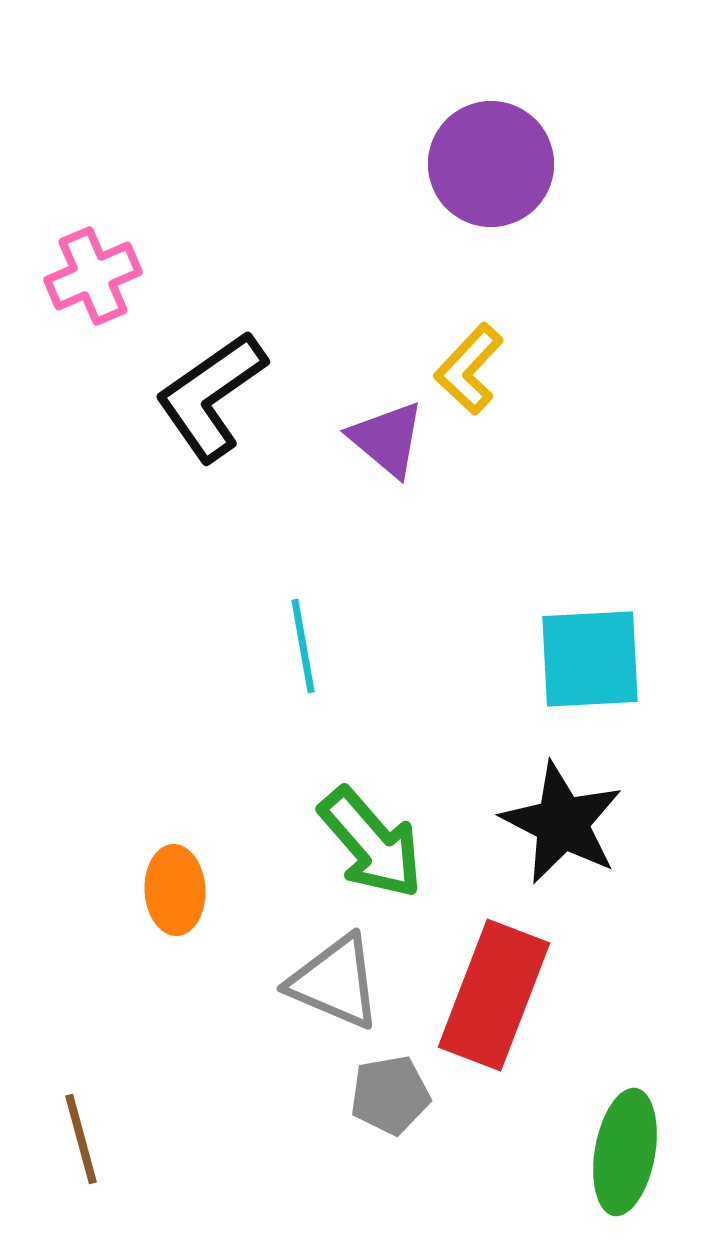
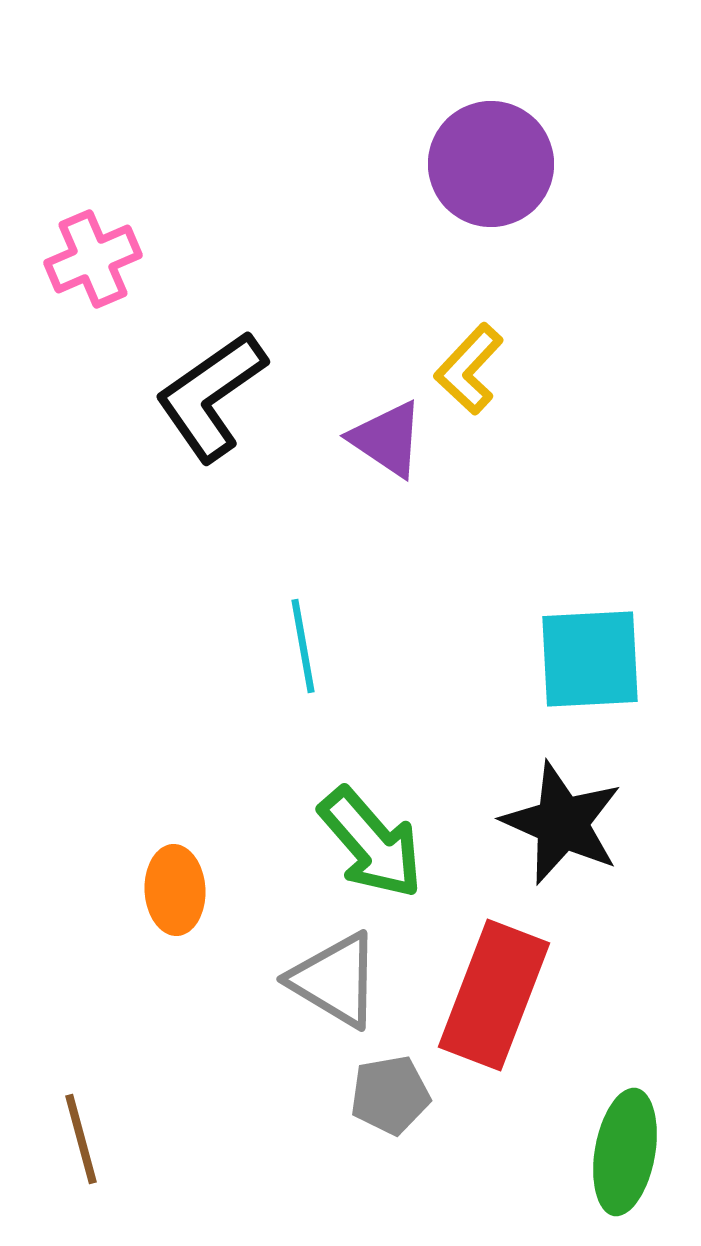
pink cross: moved 17 px up
purple triangle: rotated 6 degrees counterclockwise
black star: rotated 3 degrees counterclockwise
gray triangle: moved 2 px up; rotated 8 degrees clockwise
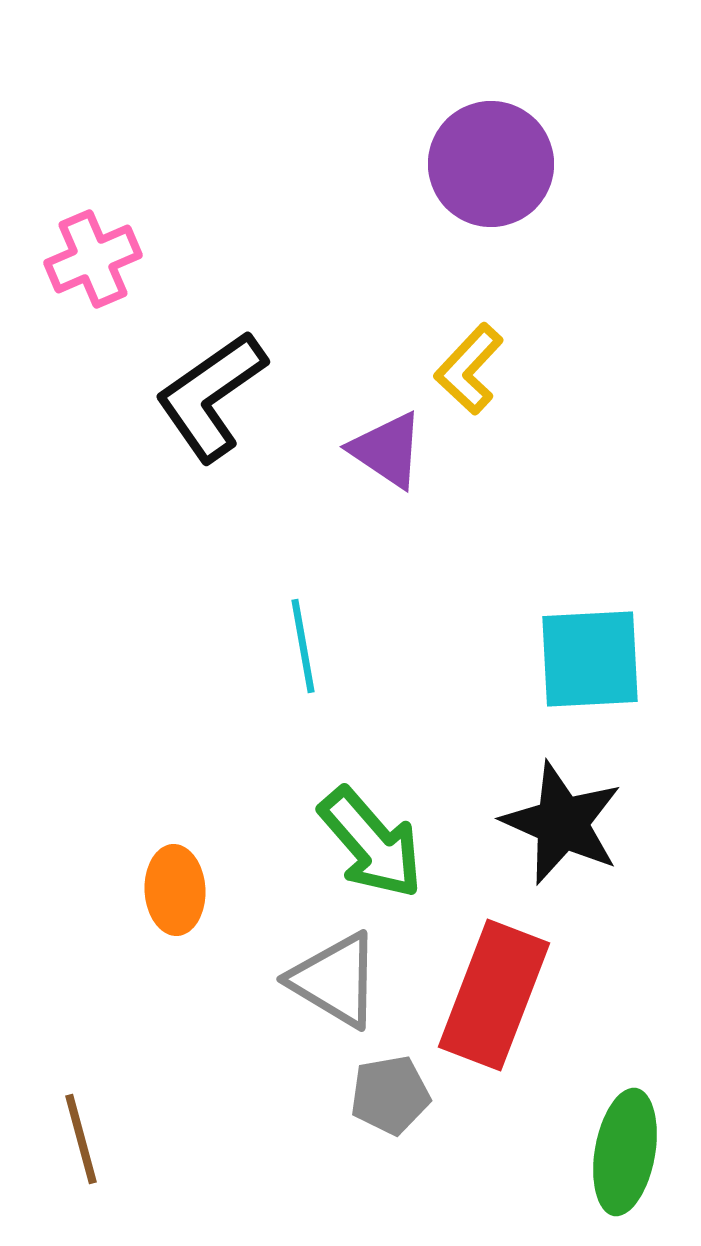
purple triangle: moved 11 px down
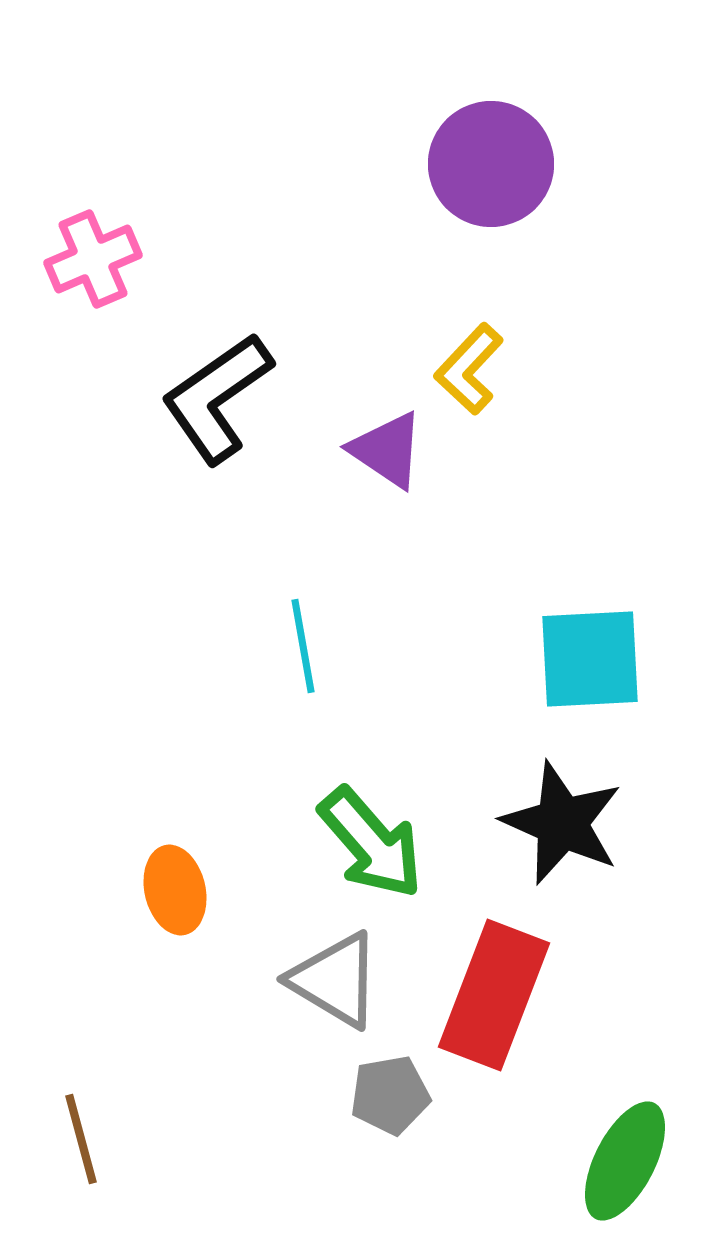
black L-shape: moved 6 px right, 2 px down
orange ellipse: rotated 10 degrees counterclockwise
green ellipse: moved 9 px down; rotated 17 degrees clockwise
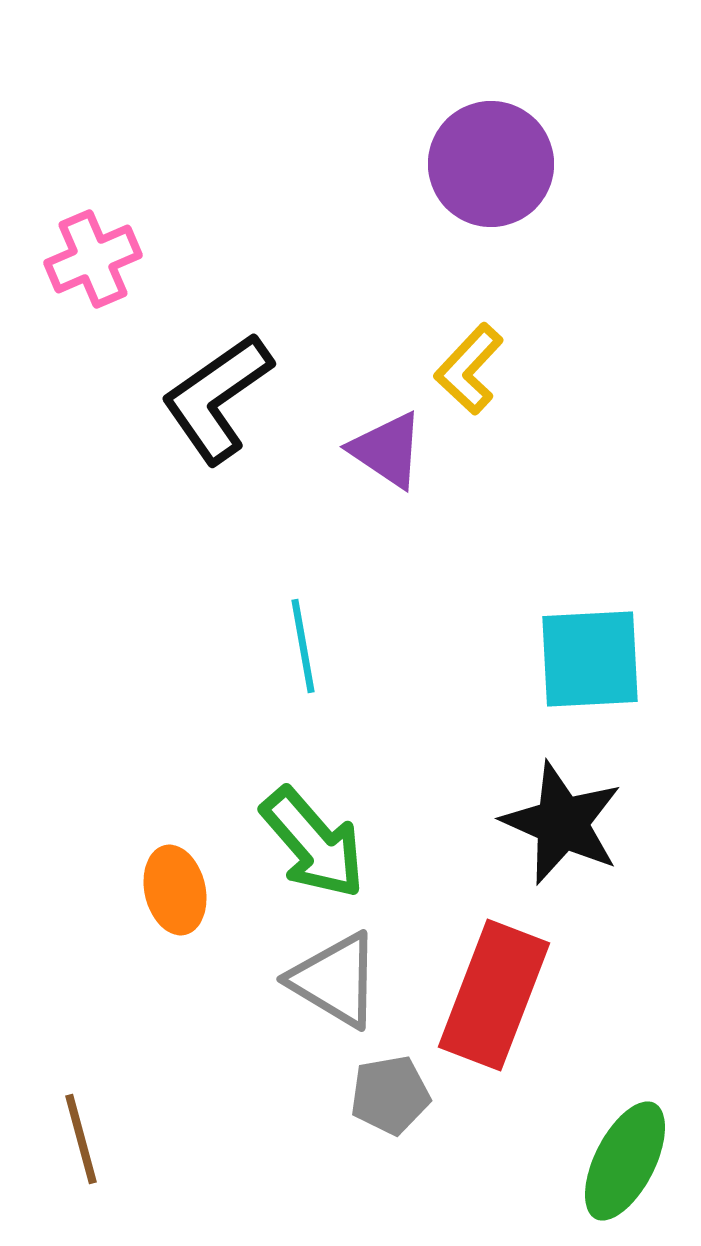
green arrow: moved 58 px left
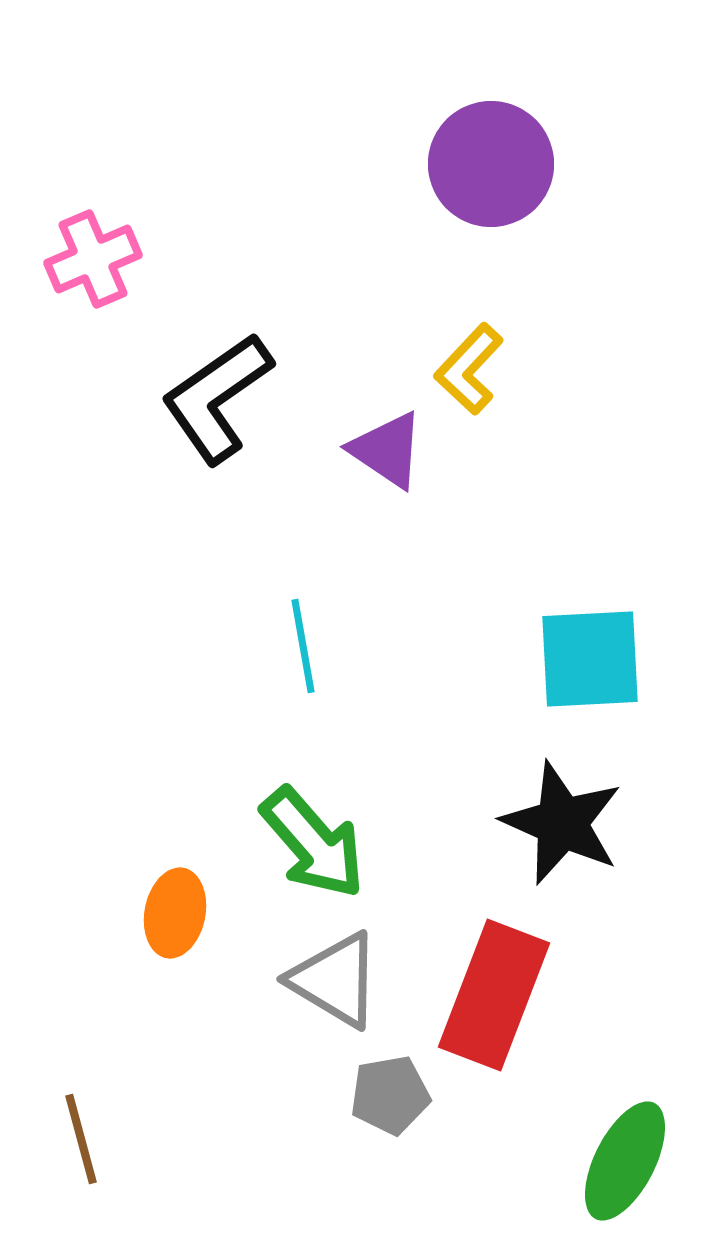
orange ellipse: moved 23 px down; rotated 24 degrees clockwise
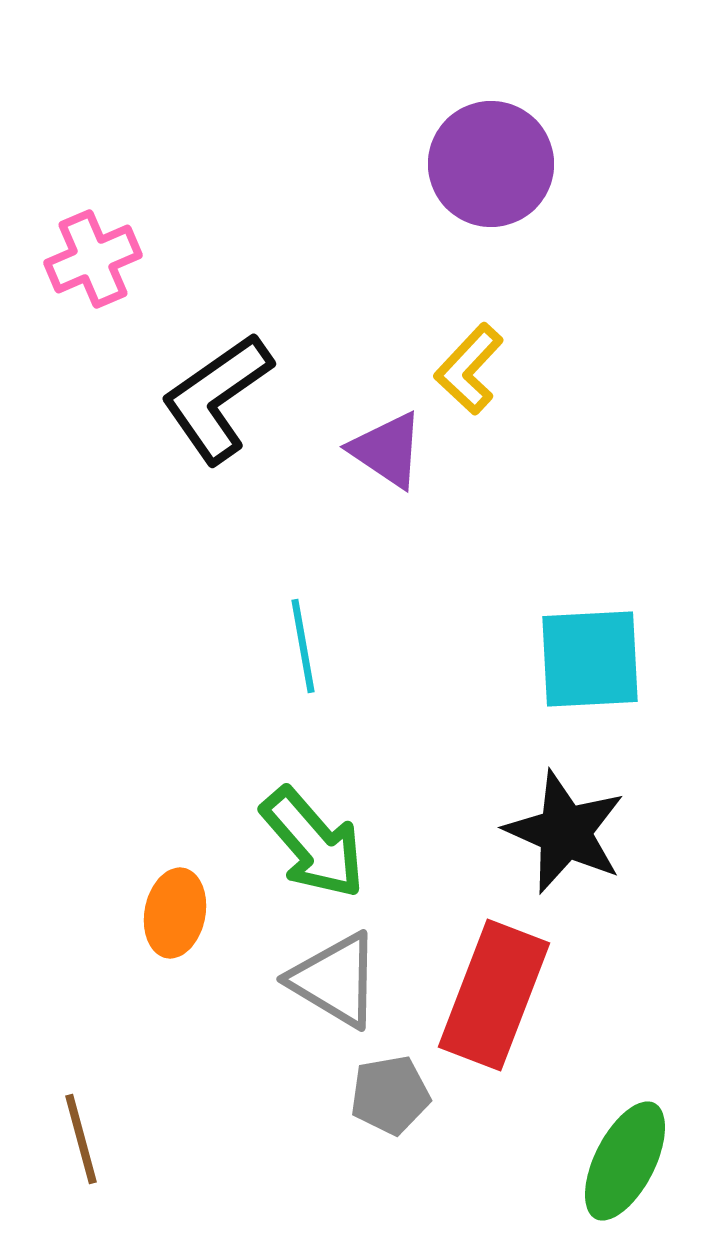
black star: moved 3 px right, 9 px down
